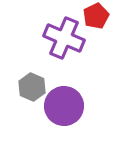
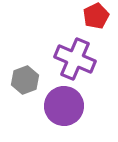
purple cross: moved 11 px right, 21 px down
gray hexagon: moved 7 px left, 7 px up; rotated 16 degrees clockwise
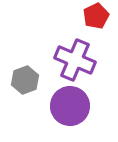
purple cross: moved 1 px down
purple circle: moved 6 px right
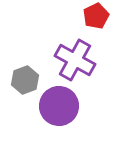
purple cross: rotated 6 degrees clockwise
purple circle: moved 11 px left
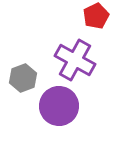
gray hexagon: moved 2 px left, 2 px up
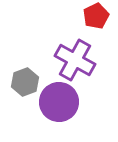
gray hexagon: moved 2 px right, 4 px down
purple circle: moved 4 px up
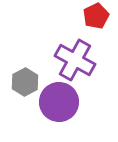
gray hexagon: rotated 8 degrees counterclockwise
